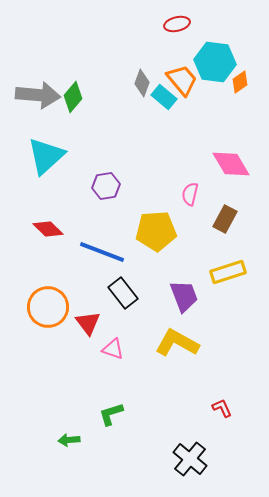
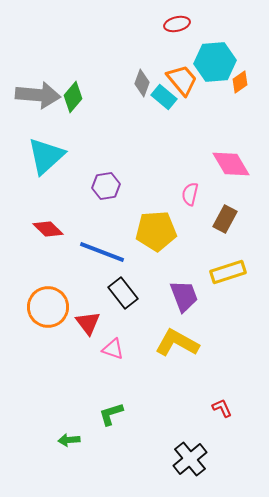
cyan hexagon: rotated 12 degrees counterclockwise
black cross: rotated 12 degrees clockwise
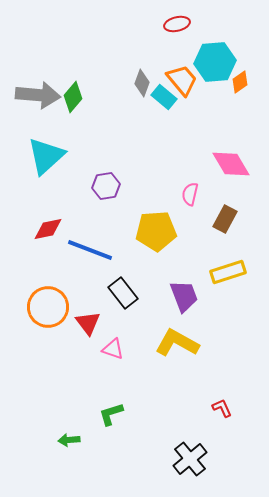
red diamond: rotated 56 degrees counterclockwise
blue line: moved 12 px left, 2 px up
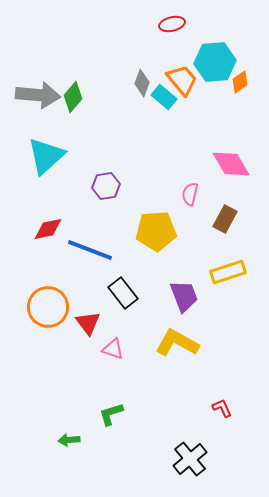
red ellipse: moved 5 px left
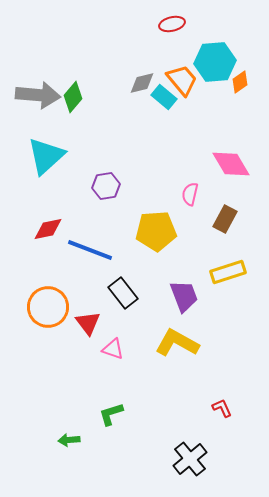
gray diamond: rotated 56 degrees clockwise
